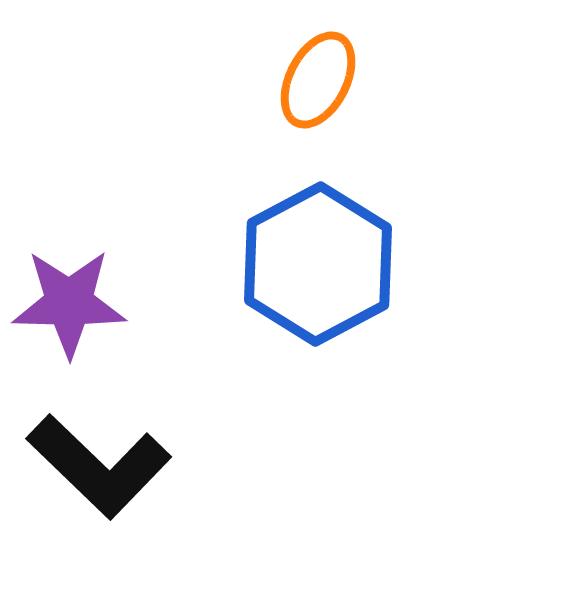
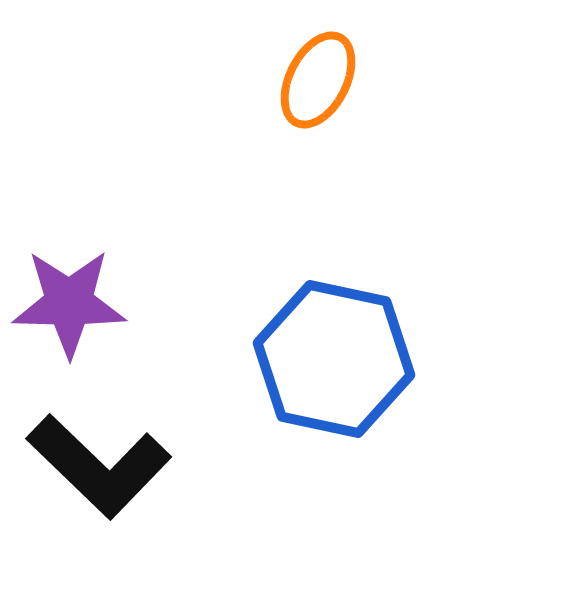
blue hexagon: moved 16 px right, 95 px down; rotated 20 degrees counterclockwise
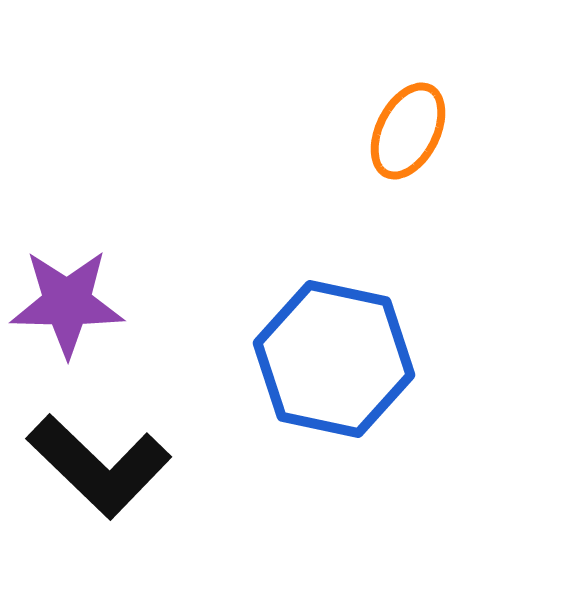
orange ellipse: moved 90 px right, 51 px down
purple star: moved 2 px left
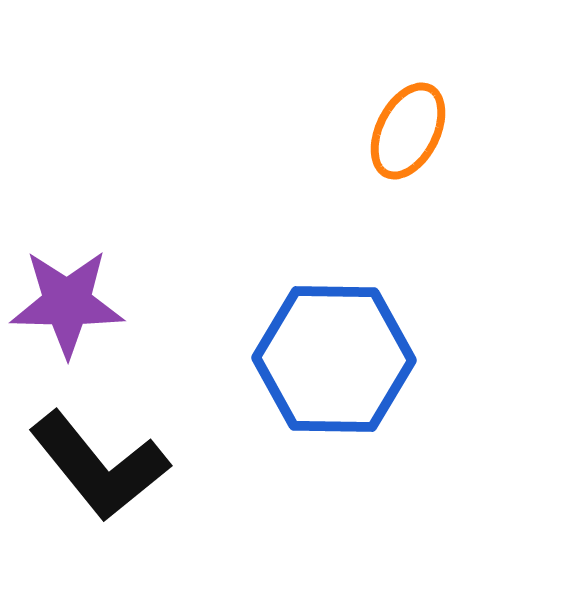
blue hexagon: rotated 11 degrees counterclockwise
black L-shape: rotated 7 degrees clockwise
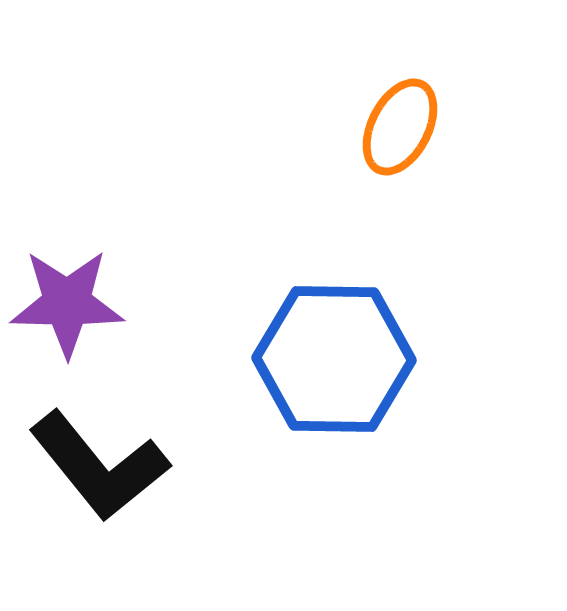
orange ellipse: moved 8 px left, 4 px up
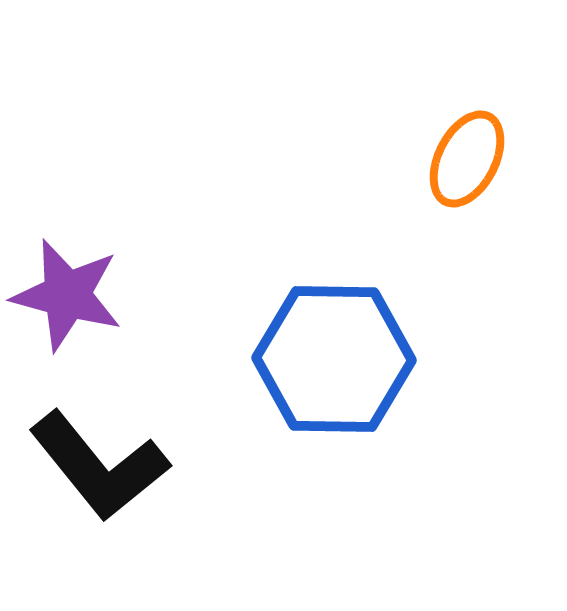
orange ellipse: moved 67 px right, 32 px down
purple star: moved 8 px up; rotated 14 degrees clockwise
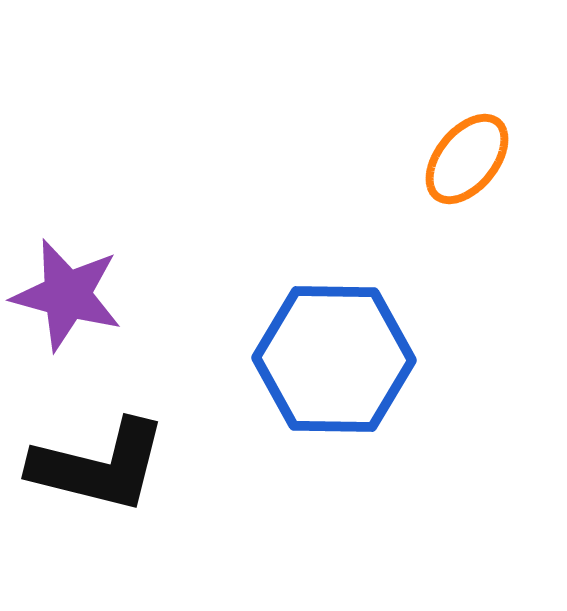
orange ellipse: rotated 12 degrees clockwise
black L-shape: rotated 37 degrees counterclockwise
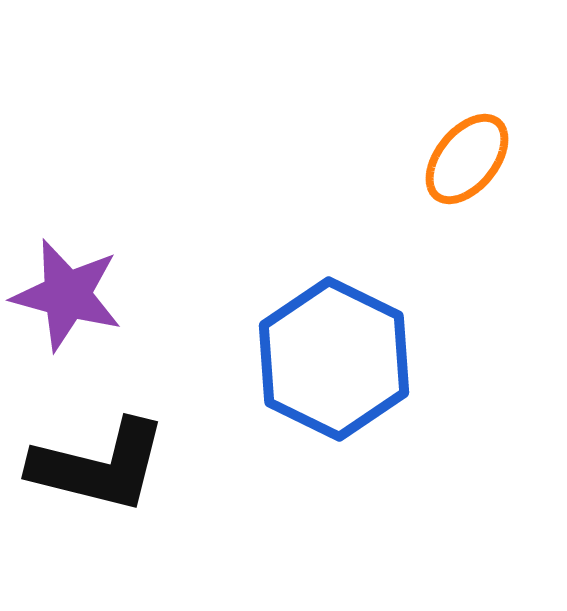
blue hexagon: rotated 25 degrees clockwise
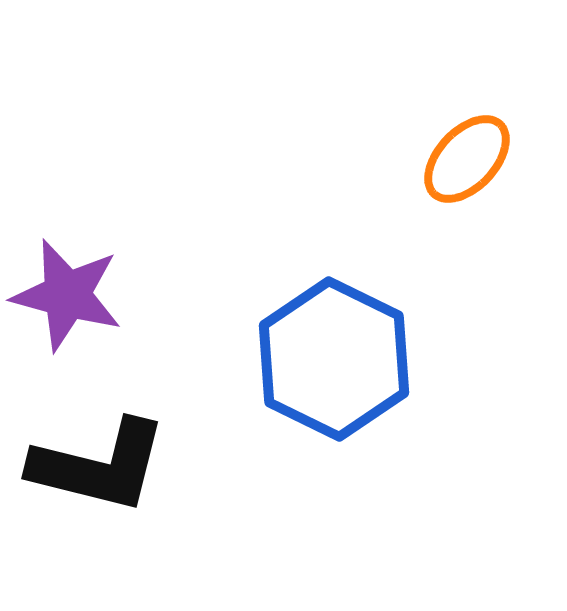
orange ellipse: rotated 4 degrees clockwise
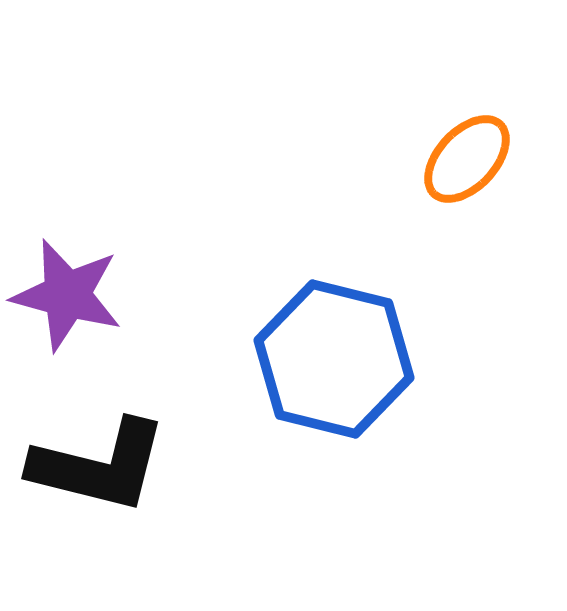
blue hexagon: rotated 12 degrees counterclockwise
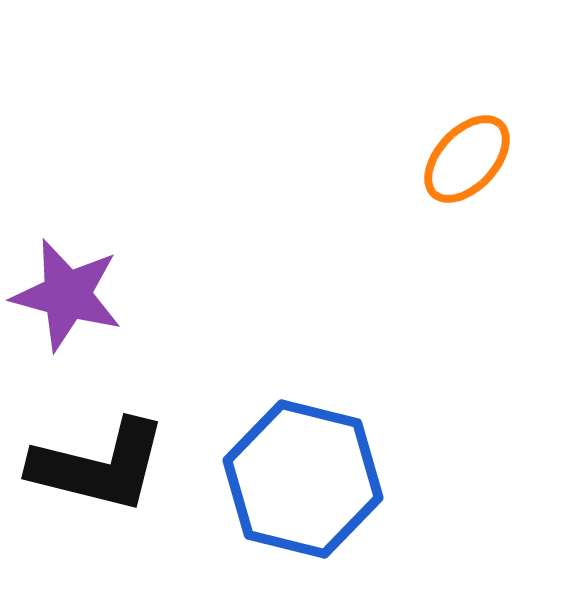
blue hexagon: moved 31 px left, 120 px down
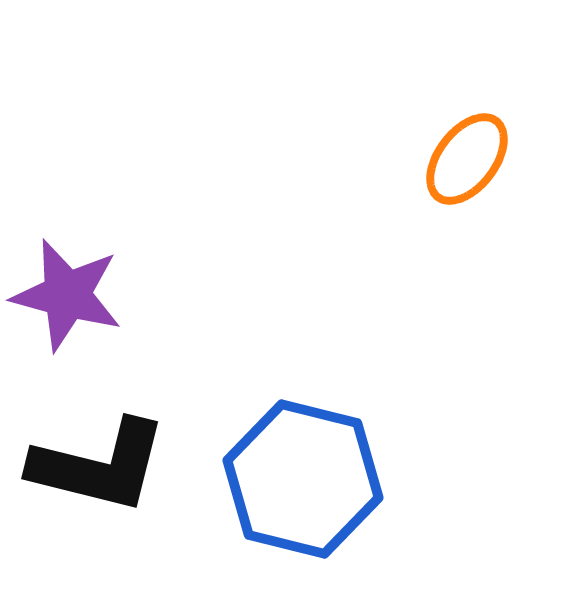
orange ellipse: rotated 6 degrees counterclockwise
